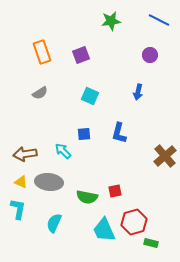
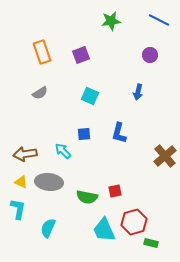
cyan semicircle: moved 6 px left, 5 px down
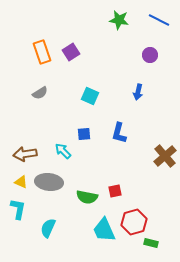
green star: moved 8 px right, 1 px up; rotated 18 degrees clockwise
purple square: moved 10 px left, 3 px up; rotated 12 degrees counterclockwise
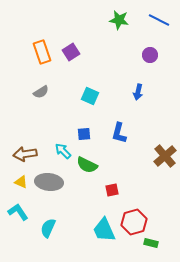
gray semicircle: moved 1 px right, 1 px up
red square: moved 3 px left, 1 px up
green semicircle: moved 32 px up; rotated 15 degrees clockwise
cyan L-shape: moved 3 px down; rotated 45 degrees counterclockwise
